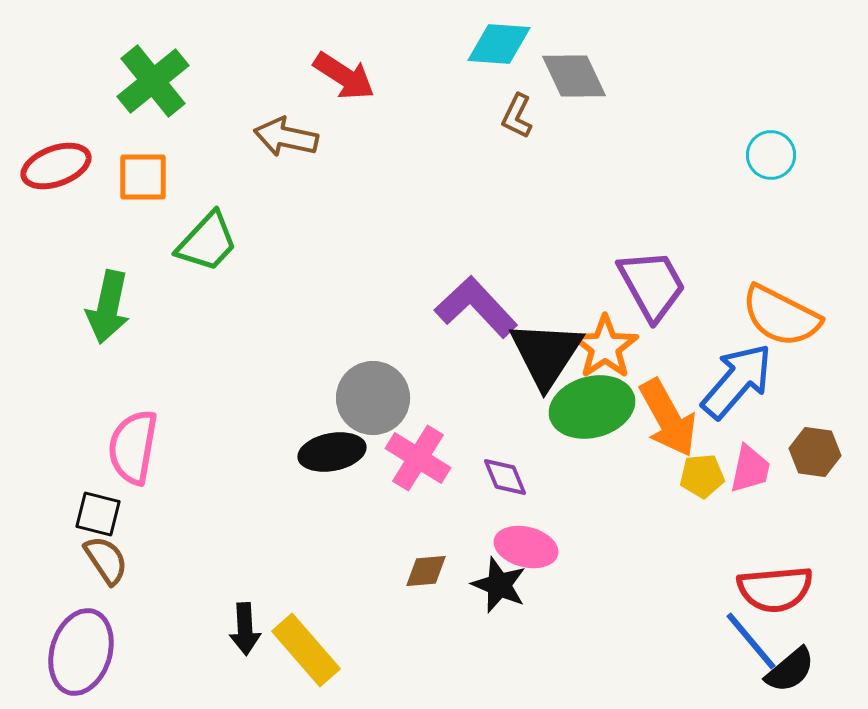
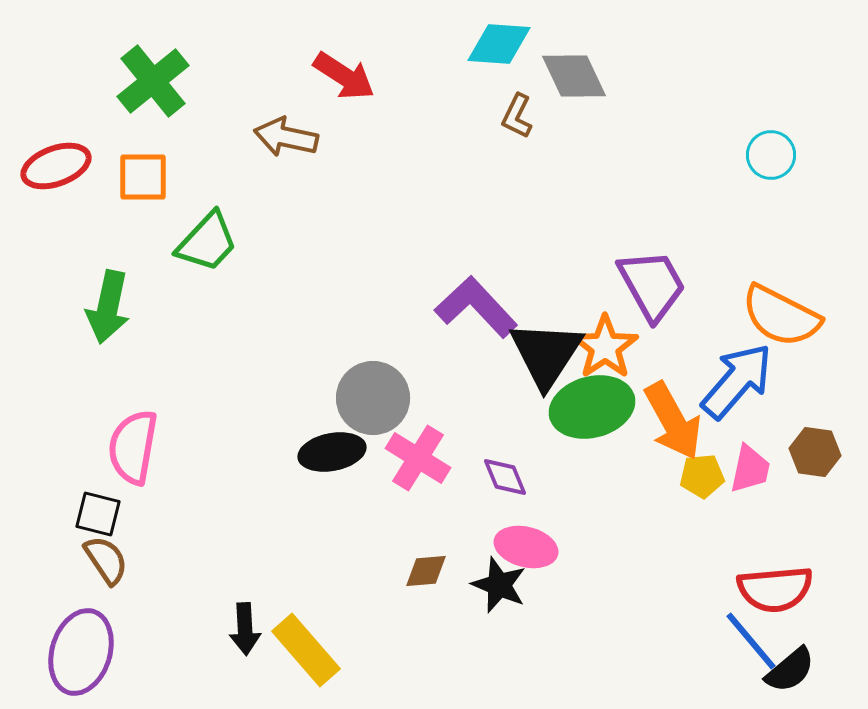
orange arrow: moved 5 px right, 3 px down
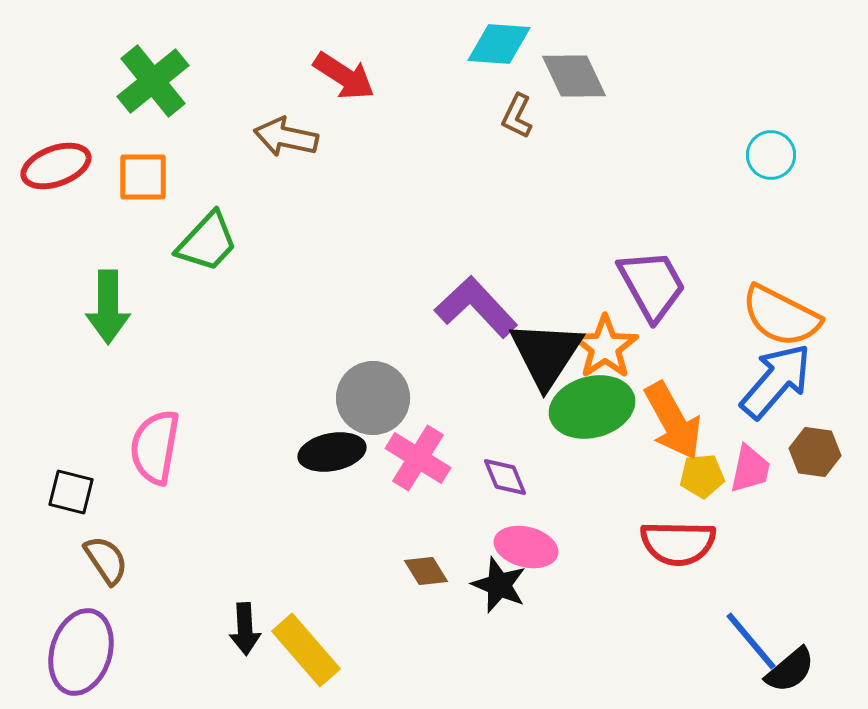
green arrow: rotated 12 degrees counterclockwise
blue arrow: moved 39 px right
pink semicircle: moved 22 px right
black square: moved 27 px left, 22 px up
brown diamond: rotated 63 degrees clockwise
red semicircle: moved 97 px left, 46 px up; rotated 6 degrees clockwise
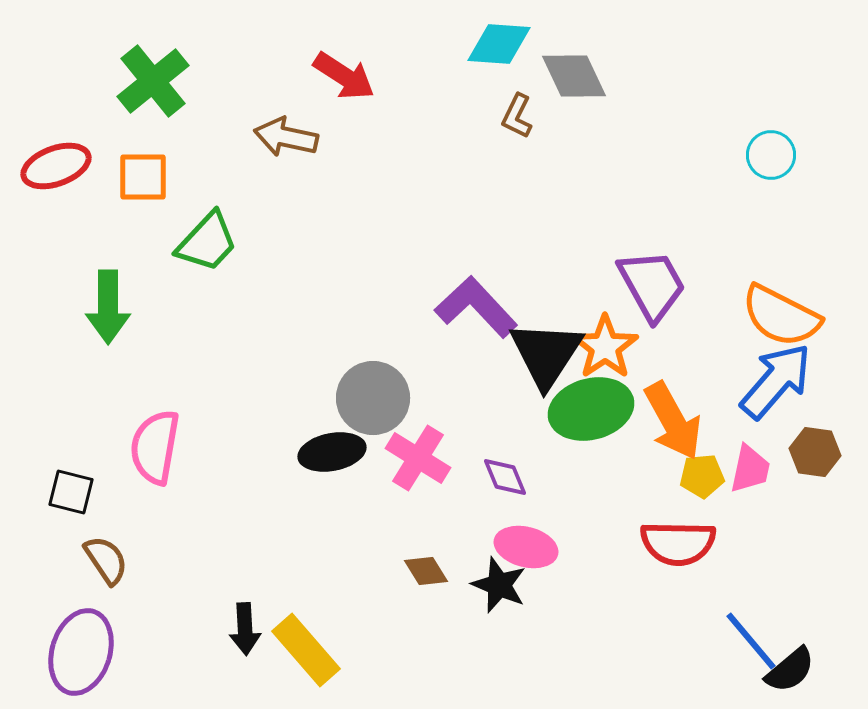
green ellipse: moved 1 px left, 2 px down
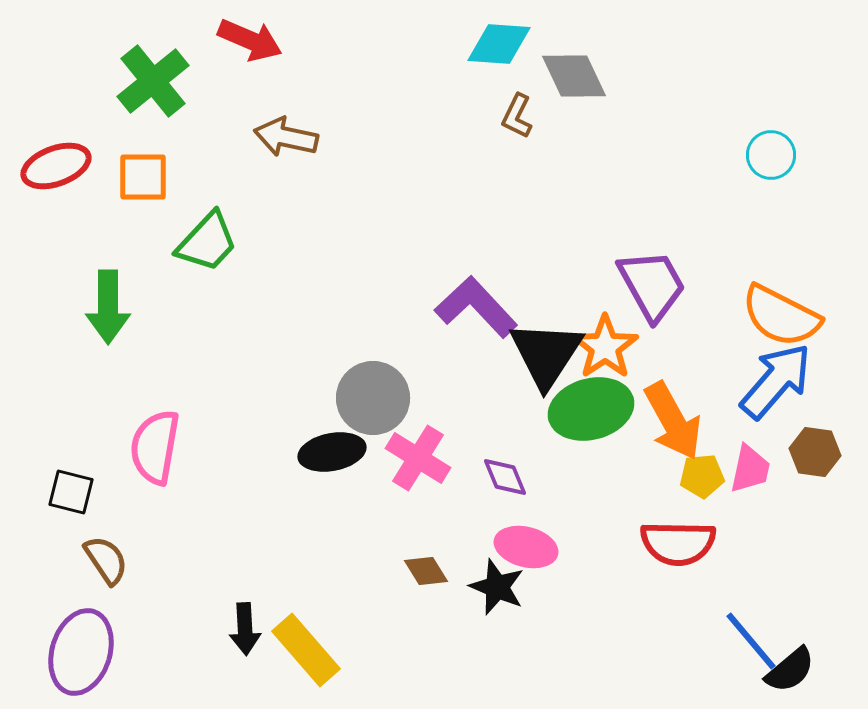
red arrow: moved 94 px left, 36 px up; rotated 10 degrees counterclockwise
black star: moved 2 px left, 2 px down
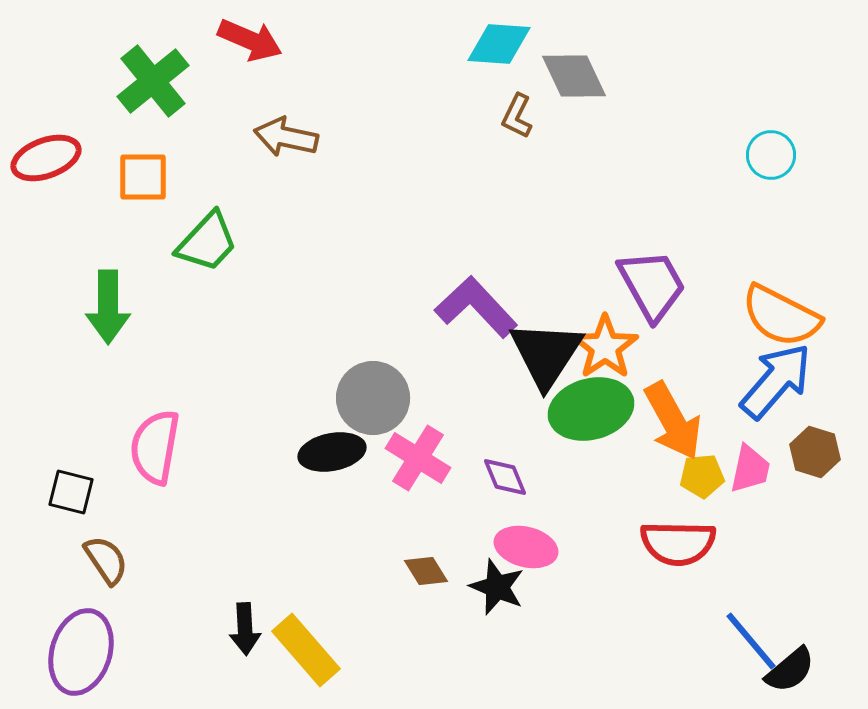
red ellipse: moved 10 px left, 8 px up
brown hexagon: rotated 9 degrees clockwise
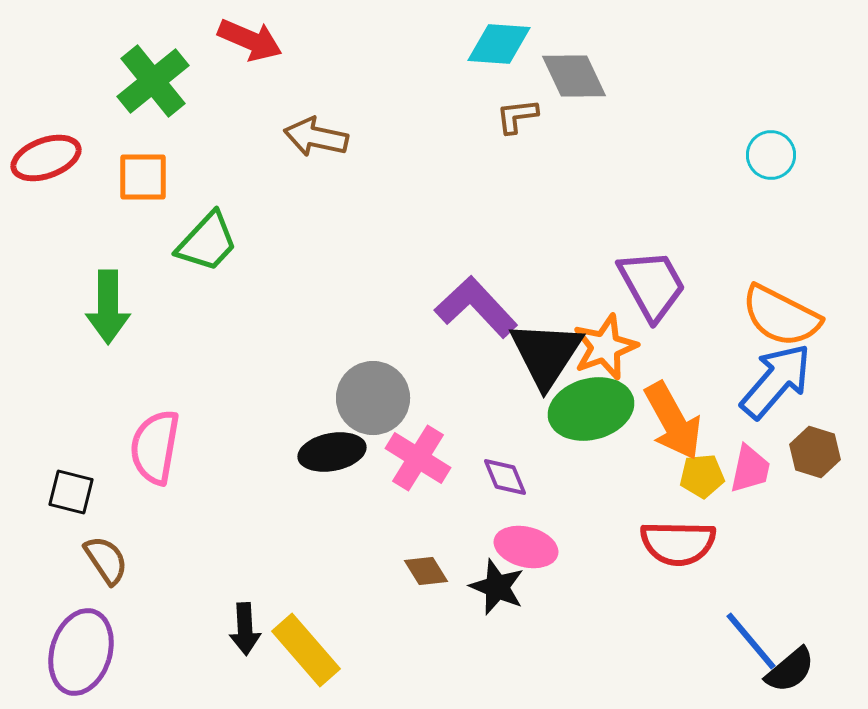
brown L-shape: rotated 57 degrees clockwise
brown arrow: moved 30 px right
orange star: rotated 14 degrees clockwise
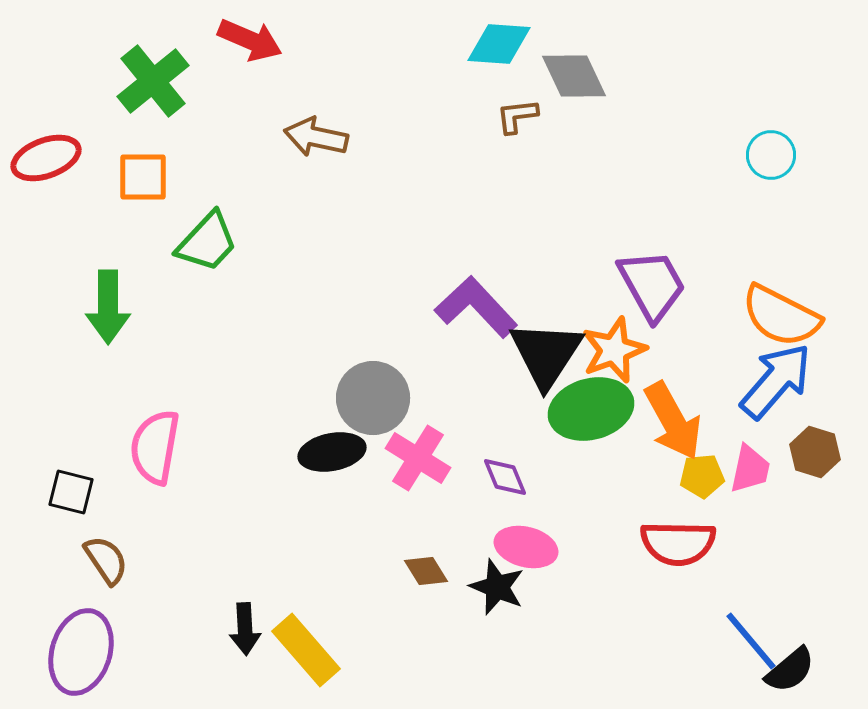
orange star: moved 9 px right, 3 px down
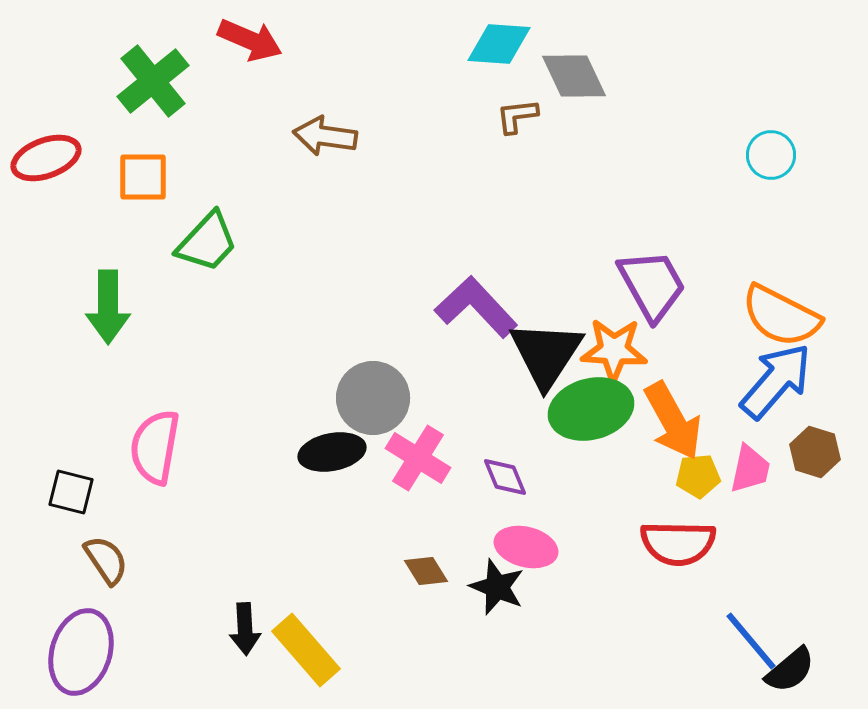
brown arrow: moved 9 px right, 1 px up; rotated 4 degrees counterclockwise
orange star: rotated 24 degrees clockwise
yellow pentagon: moved 4 px left
